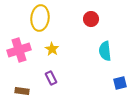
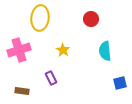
yellow star: moved 11 px right, 1 px down
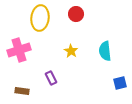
red circle: moved 15 px left, 5 px up
yellow star: moved 8 px right, 1 px down
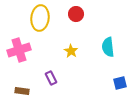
cyan semicircle: moved 3 px right, 4 px up
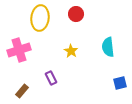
brown rectangle: rotated 56 degrees counterclockwise
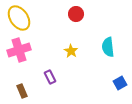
yellow ellipse: moved 21 px left; rotated 40 degrees counterclockwise
purple rectangle: moved 1 px left, 1 px up
blue square: rotated 16 degrees counterclockwise
brown rectangle: rotated 64 degrees counterclockwise
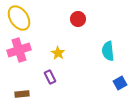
red circle: moved 2 px right, 5 px down
cyan semicircle: moved 4 px down
yellow star: moved 13 px left, 2 px down
brown rectangle: moved 3 px down; rotated 72 degrees counterclockwise
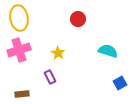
yellow ellipse: rotated 25 degrees clockwise
cyan semicircle: rotated 114 degrees clockwise
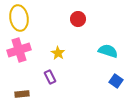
blue square: moved 4 px left, 2 px up; rotated 24 degrees counterclockwise
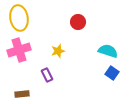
red circle: moved 3 px down
yellow star: moved 2 px up; rotated 24 degrees clockwise
purple rectangle: moved 3 px left, 2 px up
blue square: moved 4 px left, 8 px up
